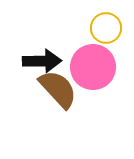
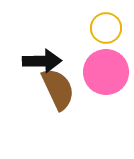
pink circle: moved 13 px right, 5 px down
brown semicircle: rotated 18 degrees clockwise
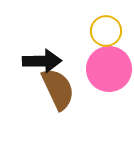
yellow circle: moved 3 px down
pink circle: moved 3 px right, 3 px up
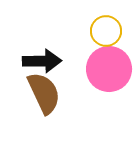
brown semicircle: moved 14 px left, 4 px down
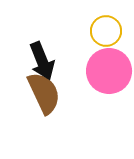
black arrow: rotated 69 degrees clockwise
pink circle: moved 2 px down
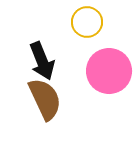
yellow circle: moved 19 px left, 9 px up
brown semicircle: moved 1 px right, 6 px down
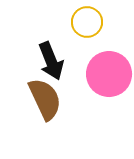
black arrow: moved 9 px right
pink circle: moved 3 px down
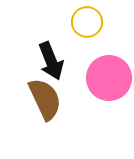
pink circle: moved 4 px down
